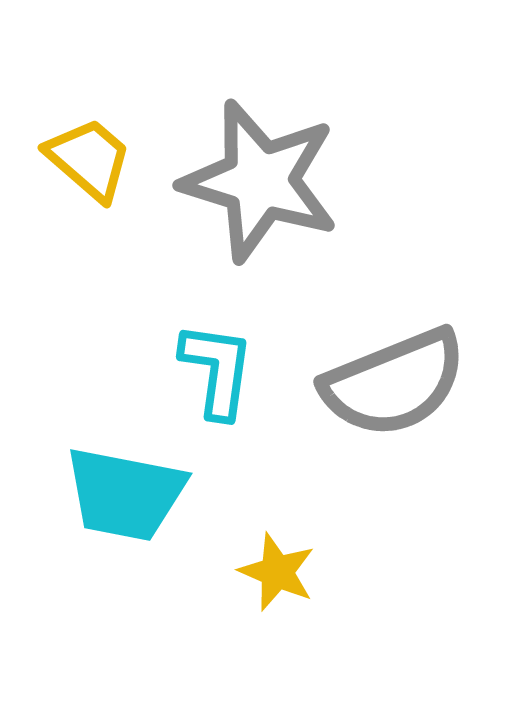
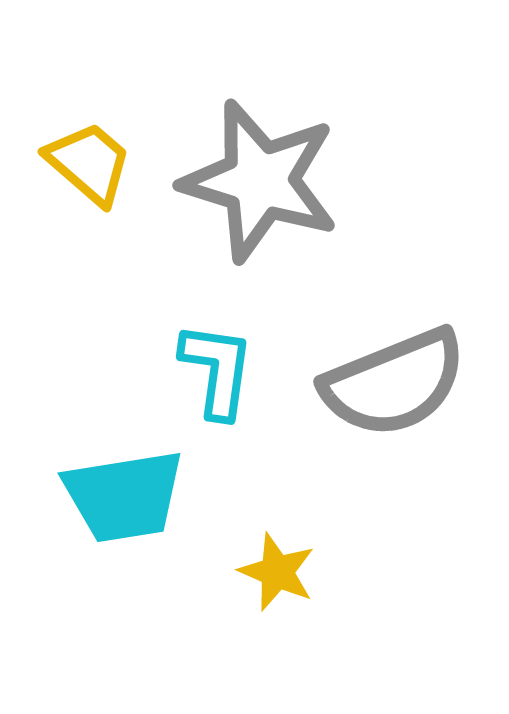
yellow trapezoid: moved 4 px down
cyan trapezoid: moved 1 px left, 2 px down; rotated 20 degrees counterclockwise
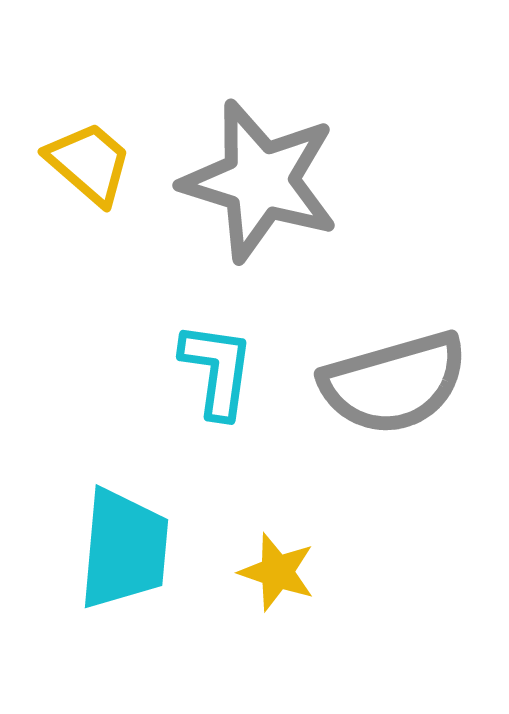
gray semicircle: rotated 6 degrees clockwise
cyan trapezoid: moved 53 px down; rotated 76 degrees counterclockwise
yellow star: rotated 4 degrees counterclockwise
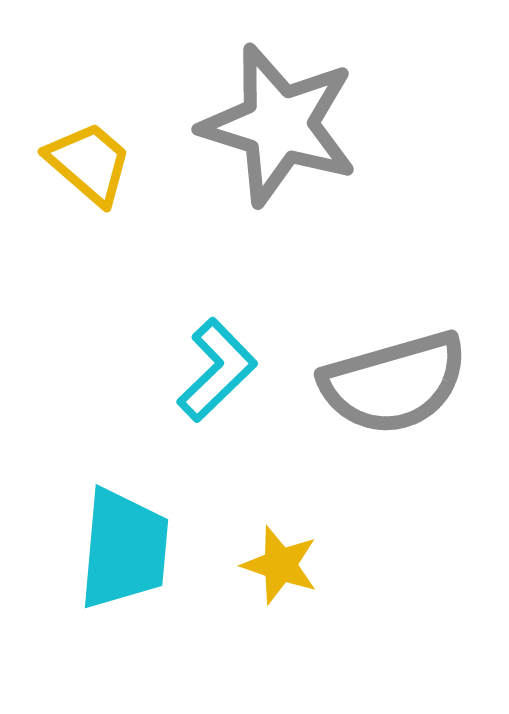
gray star: moved 19 px right, 56 px up
cyan L-shape: rotated 38 degrees clockwise
yellow star: moved 3 px right, 7 px up
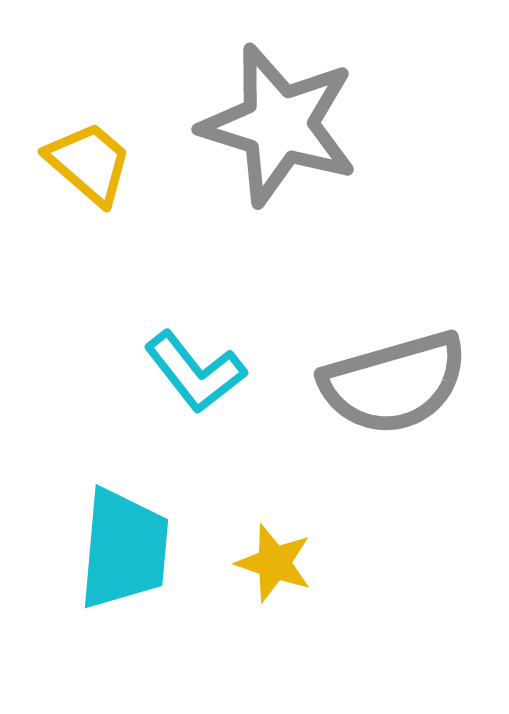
cyan L-shape: moved 22 px left, 2 px down; rotated 96 degrees clockwise
yellow star: moved 6 px left, 2 px up
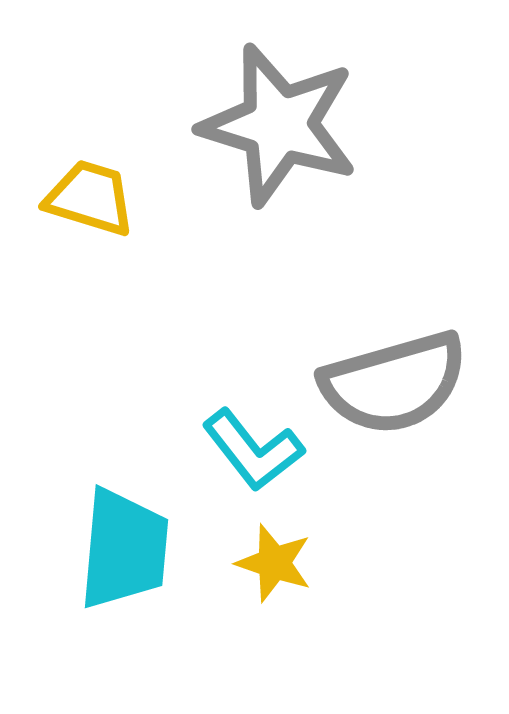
yellow trapezoid: moved 1 px right, 35 px down; rotated 24 degrees counterclockwise
cyan L-shape: moved 58 px right, 78 px down
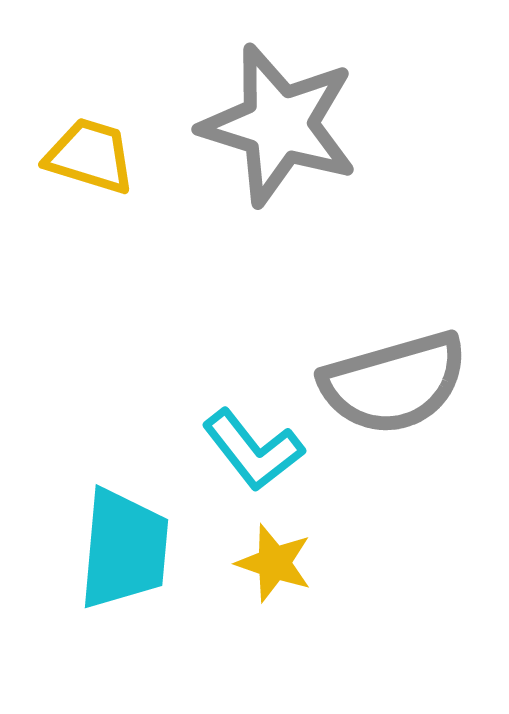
yellow trapezoid: moved 42 px up
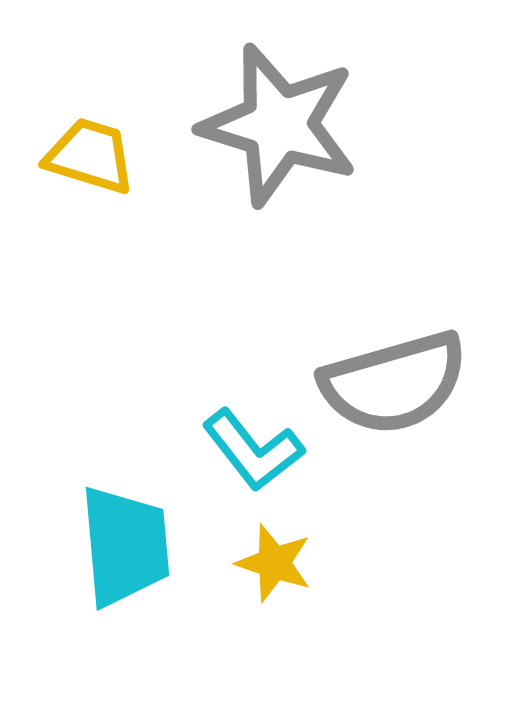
cyan trapezoid: moved 1 px right, 3 px up; rotated 10 degrees counterclockwise
